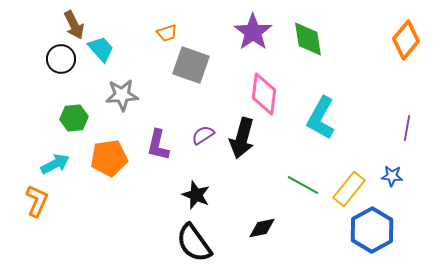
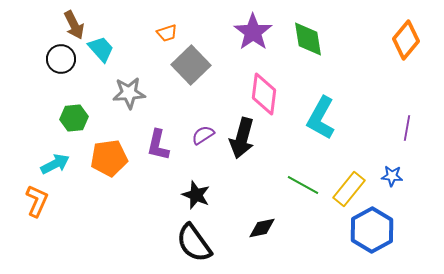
gray square: rotated 27 degrees clockwise
gray star: moved 7 px right, 2 px up
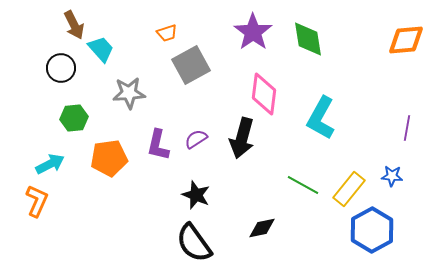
orange diamond: rotated 45 degrees clockwise
black circle: moved 9 px down
gray square: rotated 15 degrees clockwise
purple semicircle: moved 7 px left, 4 px down
cyan arrow: moved 5 px left
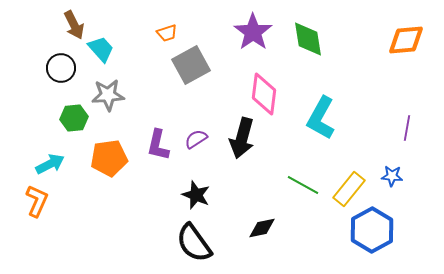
gray star: moved 21 px left, 2 px down
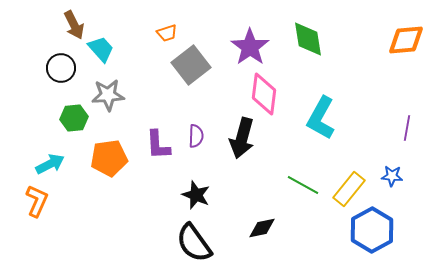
purple star: moved 3 px left, 15 px down
gray square: rotated 9 degrees counterclockwise
purple semicircle: moved 3 px up; rotated 125 degrees clockwise
purple L-shape: rotated 16 degrees counterclockwise
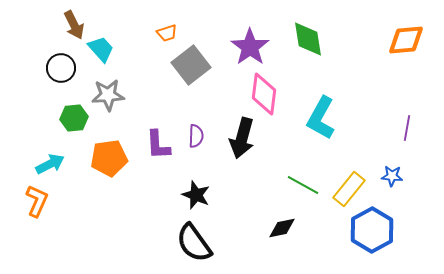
black diamond: moved 20 px right
